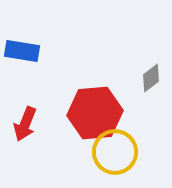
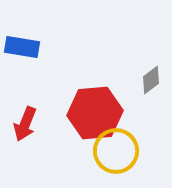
blue rectangle: moved 4 px up
gray diamond: moved 2 px down
yellow circle: moved 1 px right, 1 px up
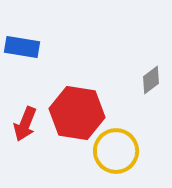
red hexagon: moved 18 px left; rotated 14 degrees clockwise
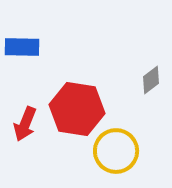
blue rectangle: rotated 8 degrees counterclockwise
red hexagon: moved 4 px up
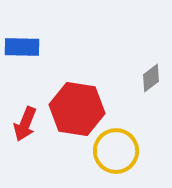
gray diamond: moved 2 px up
